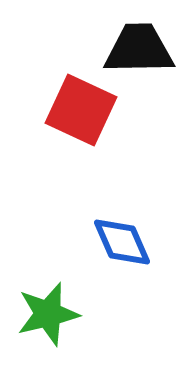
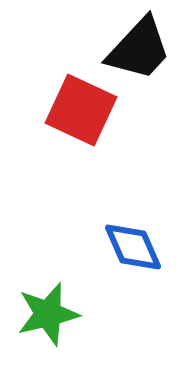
black trapezoid: rotated 134 degrees clockwise
blue diamond: moved 11 px right, 5 px down
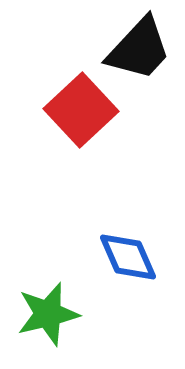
red square: rotated 22 degrees clockwise
blue diamond: moved 5 px left, 10 px down
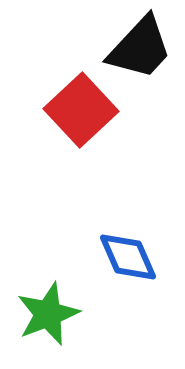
black trapezoid: moved 1 px right, 1 px up
green star: rotated 8 degrees counterclockwise
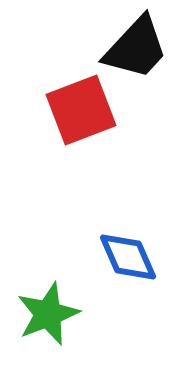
black trapezoid: moved 4 px left
red square: rotated 22 degrees clockwise
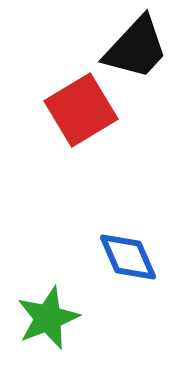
red square: rotated 10 degrees counterclockwise
green star: moved 4 px down
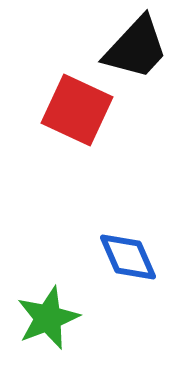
red square: moved 4 px left; rotated 34 degrees counterclockwise
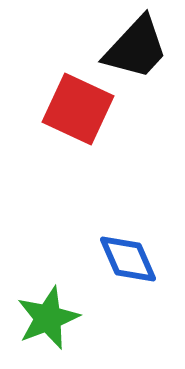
red square: moved 1 px right, 1 px up
blue diamond: moved 2 px down
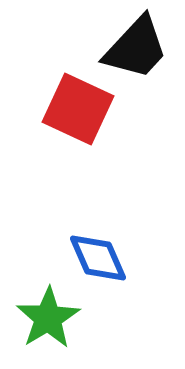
blue diamond: moved 30 px left, 1 px up
green star: rotated 10 degrees counterclockwise
